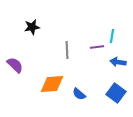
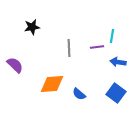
gray line: moved 2 px right, 2 px up
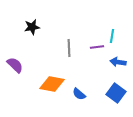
orange diamond: rotated 15 degrees clockwise
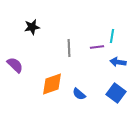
orange diamond: rotated 30 degrees counterclockwise
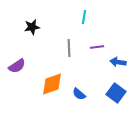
cyan line: moved 28 px left, 19 px up
purple semicircle: moved 2 px right, 1 px down; rotated 102 degrees clockwise
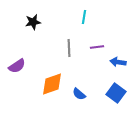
black star: moved 1 px right, 5 px up
